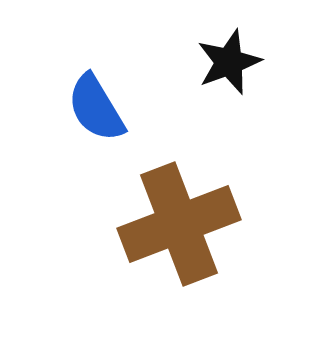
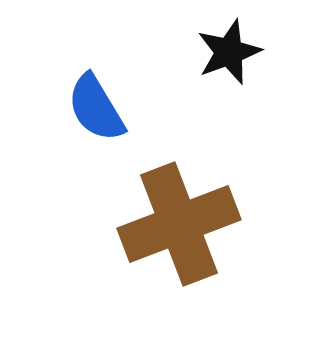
black star: moved 10 px up
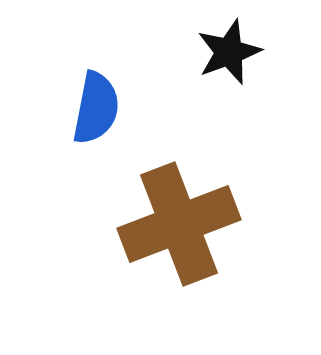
blue semicircle: rotated 138 degrees counterclockwise
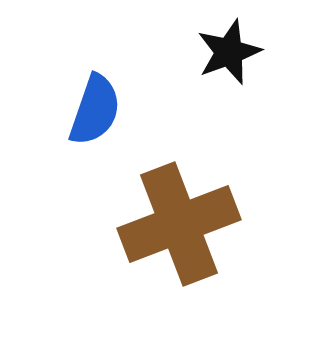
blue semicircle: moved 1 px left, 2 px down; rotated 8 degrees clockwise
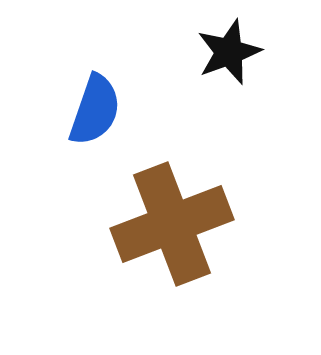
brown cross: moved 7 px left
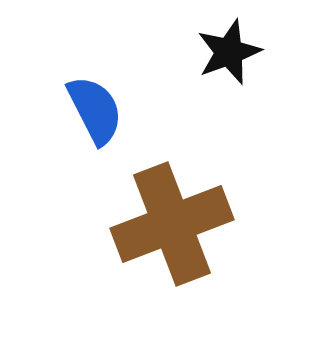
blue semicircle: rotated 46 degrees counterclockwise
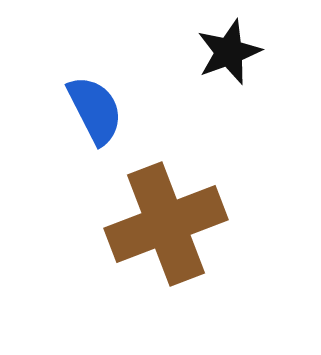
brown cross: moved 6 px left
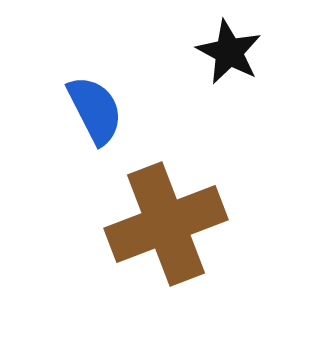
black star: rotated 24 degrees counterclockwise
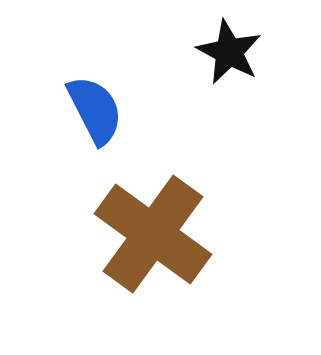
brown cross: moved 13 px left, 10 px down; rotated 33 degrees counterclockwise
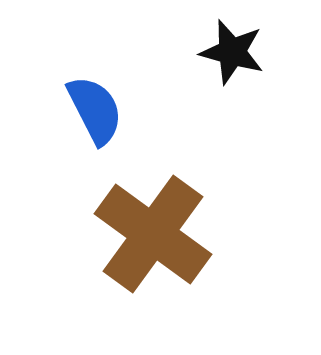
black star: moved 3 px right; rotated 12 degrees counterclockwise
